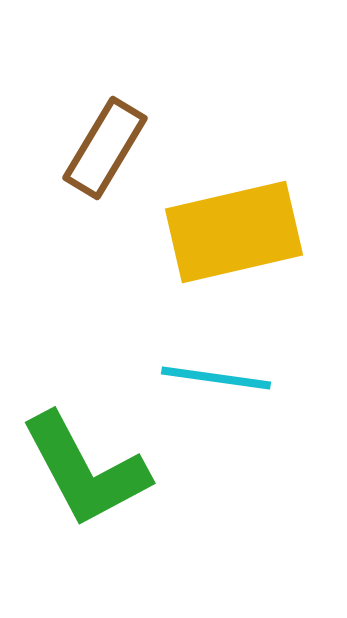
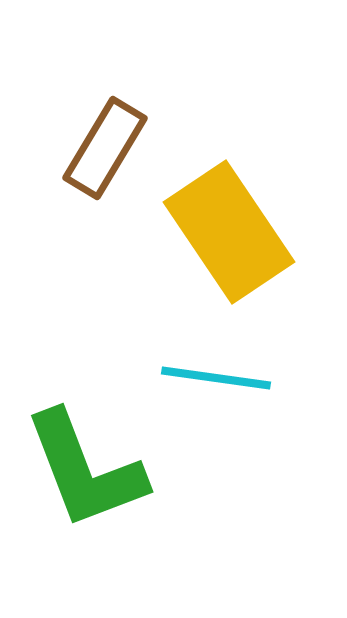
yellow rectangle: moved 5 px left; rotated 69 degrees clockwise
green L-shape: rotated 7 degrees clockwise
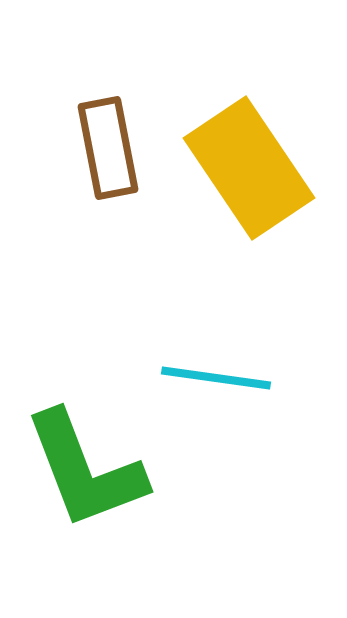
brown rectangle: moved 3 px right; rotated 42 degrees counterclockwise
yellow rectangle: moved 20 px right, 64 px up
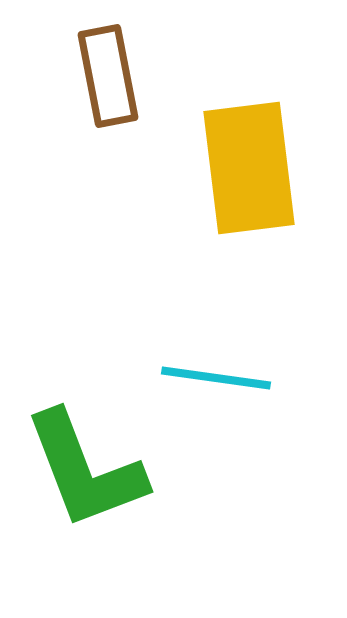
brown rectangle: moved 72 px up
yellow rectangle: rotated 27 degrees clockwise
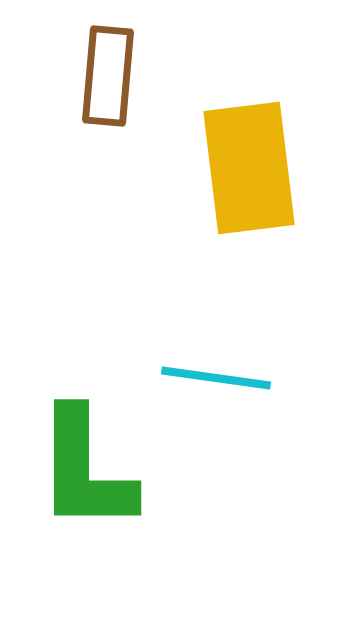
brown rectangle: rotated 16 degrees clockwise
green L-shape: rotated 21 degrees clockwise
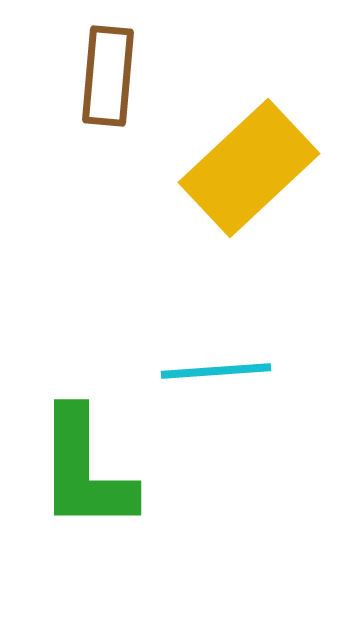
yellow rectangle: rotated 54 degrees clockwise
cyan line: moved 7 px up; rotated 12 degrees counterclockwise
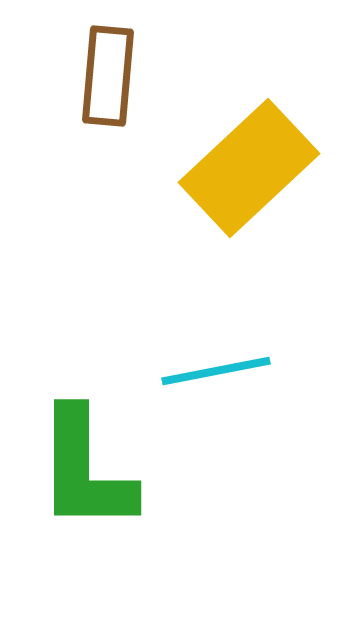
cyan line: rotated 7 degrees counterclockwise
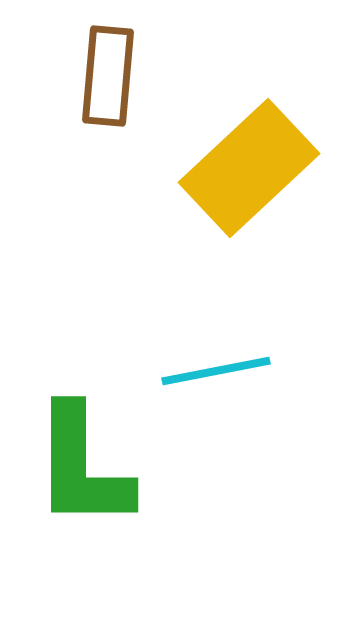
green L-shape: moved 3 px left, 3 px up
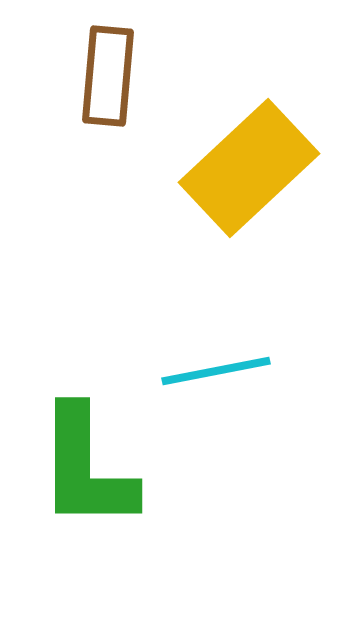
green L-shape: moved 4 px right, 1 px down
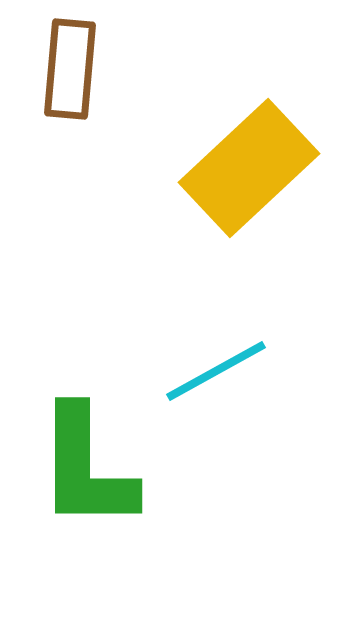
brown rectangle: moved 38 px left, 7 px up
cyan line: rotated 18 degrees counterclockwise
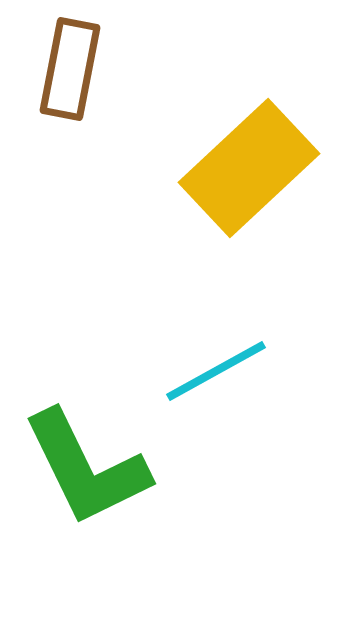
brown rectangle: rotated 6 degrees clockwise
green L-shape: rotated 26 degrees counterclockwise
